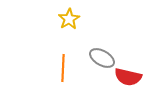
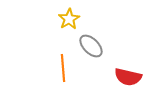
gray ellipse: moved 11 px left, 12 px up; rotated 15 degrees clockwise
orange line: rotated 8 degrees counterclockwise
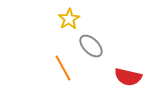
orange line: rotated 24 degrees counterclockwise
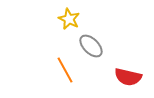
yellow star: rotated 15 degrees counterclockwise
orange line: moved 2 px right, 2 px down
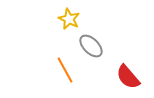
red semicircle: rotated 36 degrees clockwise
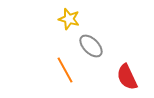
yellow star: rotated 10 degrees counterclockwise
red semicircle: moved 1 px left; rotated 16 degrees clockwise
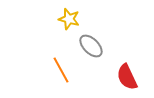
orange line: moved 4 px left
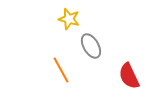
gray ellipse: rotated 15 degrees clockwise
red semicircle: moved 2 px right, 1 px up
